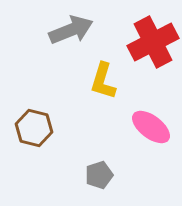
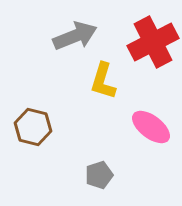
gray arrow: moved 4 px right, 6 px down
brown hexagon: moved 1 px left, 1 px up
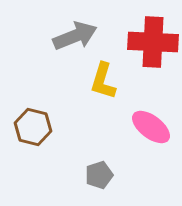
red cross: rotated 30 degrees clockwise
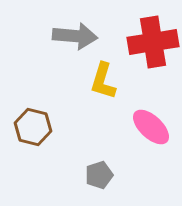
gray arrow: rotated 27 degrees clockwise
red cross: rotated 12 degrees counterclockwise
pink ellipse: rotated 6 degrees clockwise
